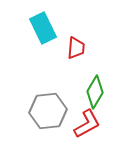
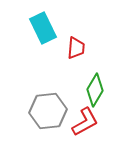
green diamond: moved 2 px up
red L-shape: moved 2 px left, 2 px up
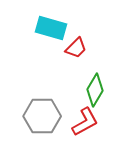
cyan rectangle: moved 8 px right; rotated 48 degrees counterclockwise
red trapezoid: rotated 40 degrees clockwise
gray hexagon: moved 6 px left, 5 px down; rotated 6 degrees clockwise
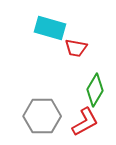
cyan rectangle: moved 1 px left
red trapezoid: rotated 55 degrees clockwise
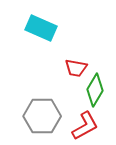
cyan rectangle: moved 9 px left; rotated 8 degrees clockwise
red trapezoid: moved 20 px down
red L-shape: moved 4 px down
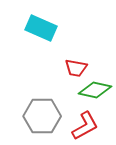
green diamond: rotated 72 degrees clockwise
